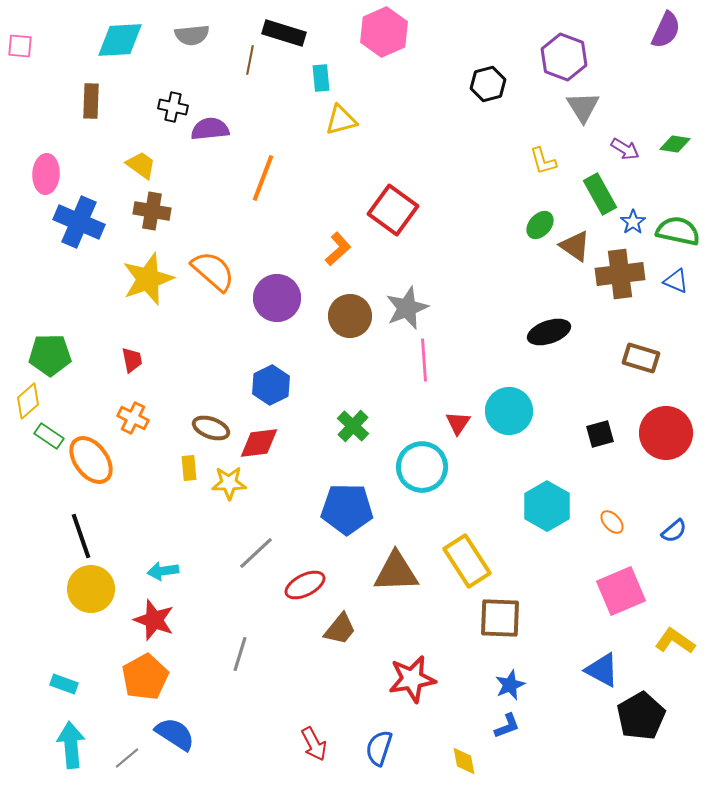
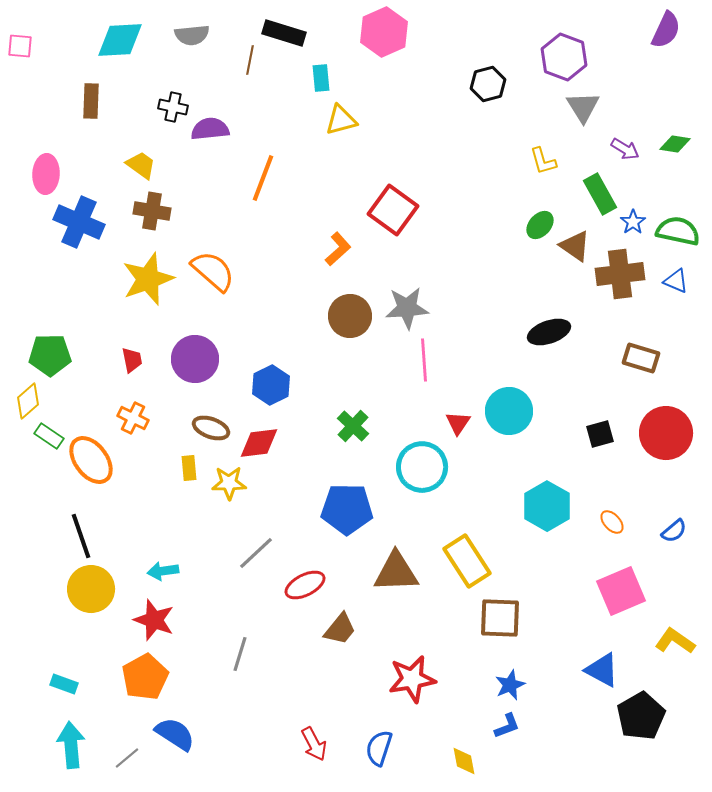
purple circle at (277, 298): moved 82 px left, 61 px down
gray star at (407, 308): rotated 18 degrees clockwise
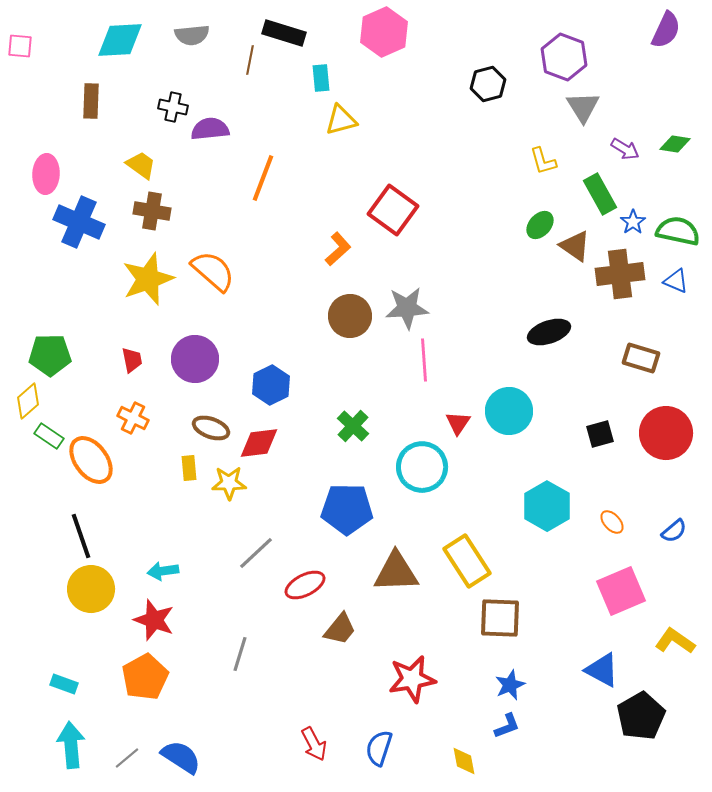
blue semicircle at (175, 734): moved 6 px right, 23 px down
